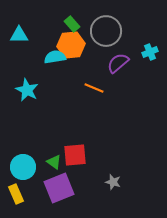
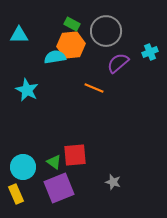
green rectangle: rotated 21 degrees counterclockwise
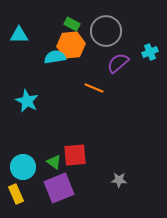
cyan star: moved 11 px down
gray star: moved 6 px right, 2 px up; rotated 14 degrees counterclockwise
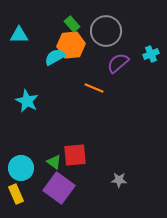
green rectangle: rotated 21 degrees clockwise
cyan cross: moved 1 px right, 2 px down
cyan semicircle: rotated 20 degrees counterclockwise
cyan circle: moved 2 px left, 1 px down
purple square: rotated 32 degrees counterclockwise
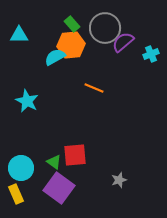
gray circle: moved 1 px left, 3 px up
purple semicircle: moved 5 px right, 21 px up
gray star: rotated 21 degrees counterclockwise
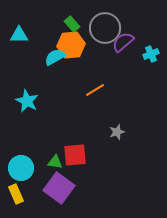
orange line: moved 1 px right, 2 px down; rotated 54 degrees counterclockwise
green triangle: moved 1 px right; rotated 28 degrees counterclockwise
gray star: moved 2 px left, 48 px up
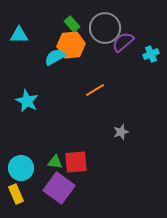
gray star: moved 4 px right
red square: moved 1 px right, 7 px down
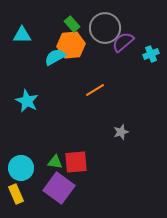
cyan triangle: moved 3 px right
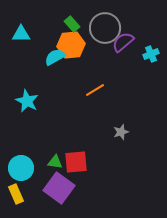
cyan triangle: moved 1 px left, 1 px up
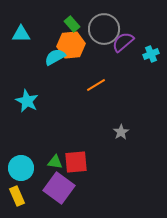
gray circle: moved 1 px left, 1 px down
orange line: moved 1 px right, 5 px up
gray star: rotated 14 degrees counterclockwise
yellow rectangle: moved 1 px right, 2 px down
